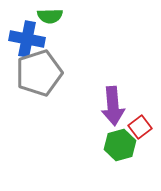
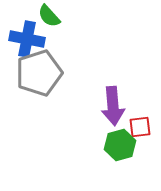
green semicircle: moved 1 px left; rotated 50 degrees clockwise
red square: rotated 30 degrees clockwise
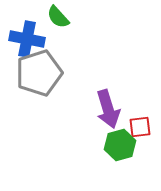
green semicircle: moved 9 px right, 1 px down
purple arrow: moved 5 px left, 3 px down; rotated 12 degrees counterclockwise
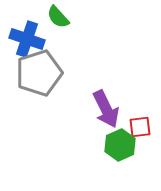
blue cross: rotated 8 degrees clockwise
purple arrow: moved 2 px left; rotated 9 degrees counterclockwise
green hexagon: rotated 8 degrees counterclockwise
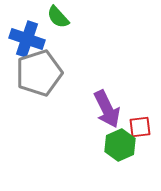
purple arrow: moved 1 px right
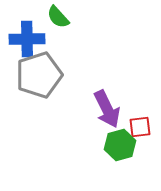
blue cross: rotated 20 degrees counterclockwise
gray pentagon: moved 2 px down
green hexagon: rotated 8 degrees clockwise
